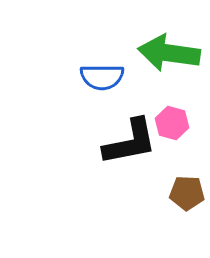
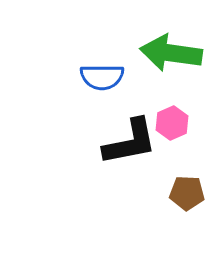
green arrow: moved 2 px right
pink hexagon: rotated 20 degrees clockwise
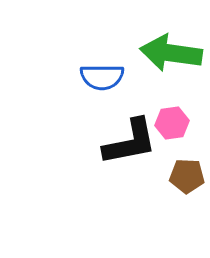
pink hexagon: rotated 16 degrees clockwise
brown pentagon: moved 17 px up
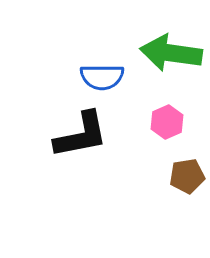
pink hexagon: moved 5 px left, 1 px up; rotated 16 degrees counterclockwise
black L-shape: moved 49 px left, 7 px up
brown pentagon: rotated 12 degrees counterclockwise
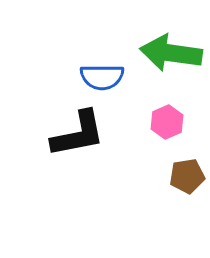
black L-shape: moved 3 px left, 1 px up
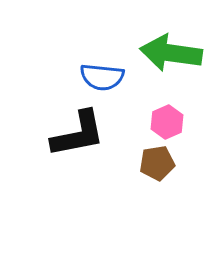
blue semicircle: rotated 6 degrees clockwise
brown pentagon: moved 30 px left, 13 px up
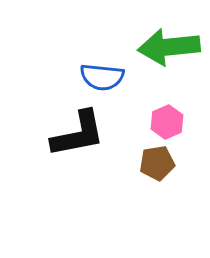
green arrow: moved 2 px left, 6 px up; rotated 14 degrees counterclockwise
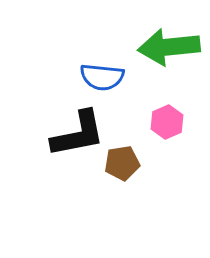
brown pentagon: moved 35 px left
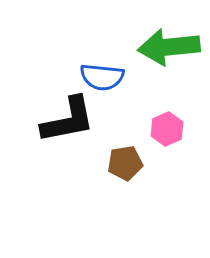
pink hexagon: moved 7 px down
black L-shape: moved 10 px left, 14 px up
brown pentagon: moved 3 px right
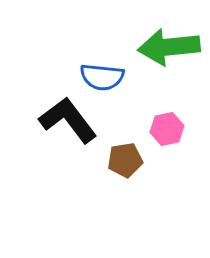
black L-shape: rotated 116 degrees counterclockwise
pink hexagon: rotated 12 degrees clockwise
brown pentagon: moved 3 px up
